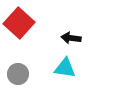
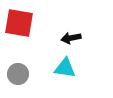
red square: rotated 32 degrees counterclockwise
black arrow: rotated 18 degrees counterclockwise
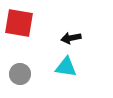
cyan triangle: moved 1 px right, 1 px up
gray circle: moved 2 px right
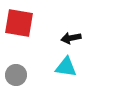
gray circle: moved 4 px left, 1 px down
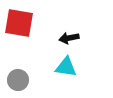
black arrow: moved 2 px left
gray circle: moved 2 px right, 5 px down
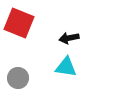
red square: rotated 12 degrees clockwise
gray circle: moved 2 px up
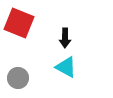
black arrow: moved 4 px left; rotated 78 degrees counterclockwise
cyan triangle: rotated 20 degrees clockwise
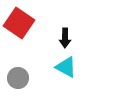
red square: rotated 12 degrees clockwise
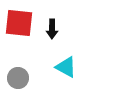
red square: rotated 28 degrees counterclockwise
black arrow: moved 13 px left, 9 px up
